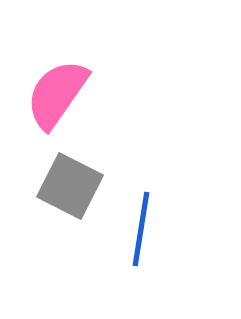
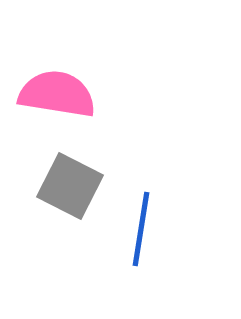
pink semicircle: rotated 64 degrees clockwise
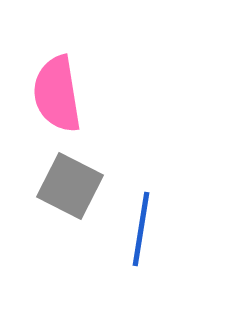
pink semicircle: rotated 108 degrees counterclockwise
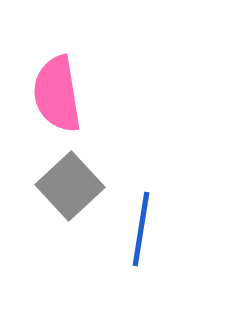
gray square: rotated 20 degrees clockwise
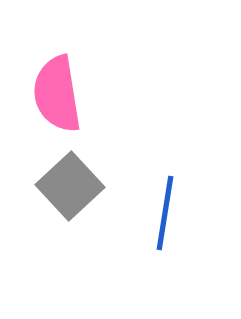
blue line: moved 24 px right, 16 px up
